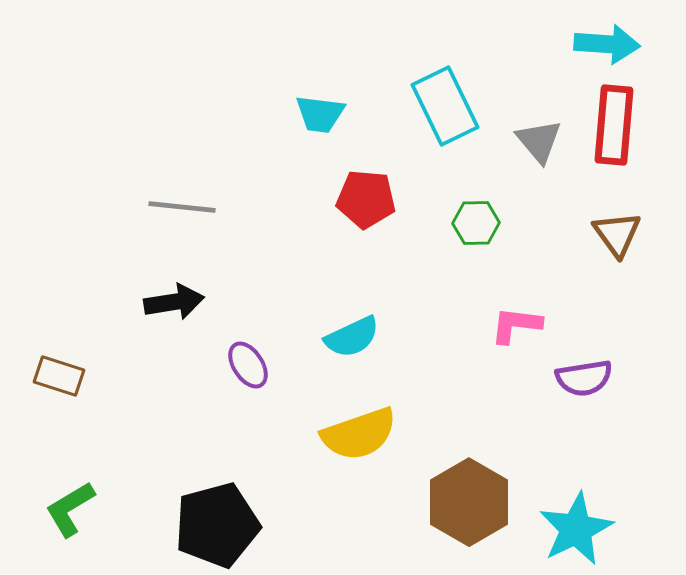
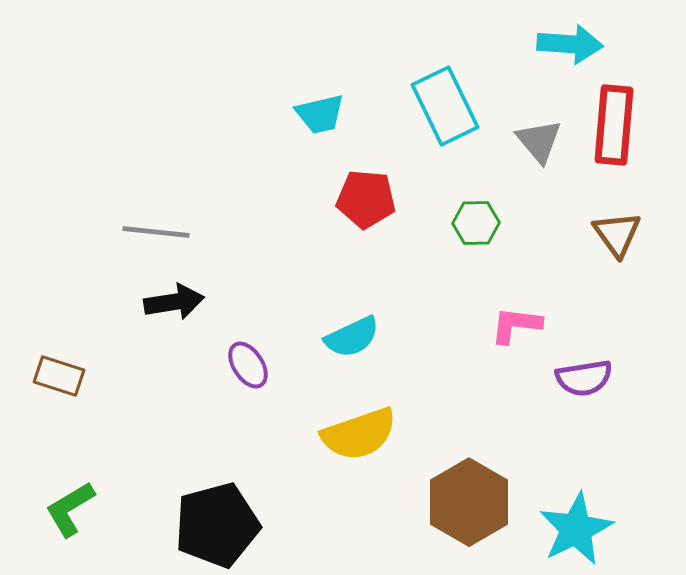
cyan arrow: moved 37 px left
cyan trapezoid: rotated 20 degrees counterclockwise
gray line: moved 26 px left, 25 px down
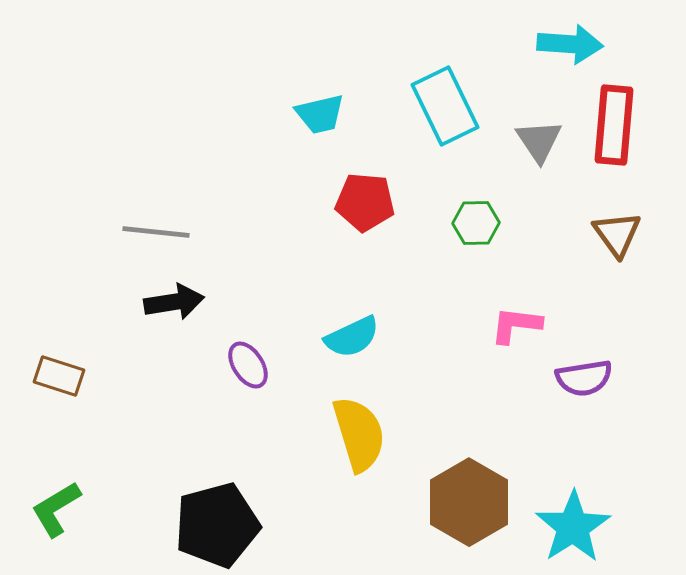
gray triangle: rotated 6 degrees clockwise
red pentagon: moved 1 px left, 3 px down
yellow semicircle: rotated 88 degrees counterclockwise
green L-shape: moved 14 px left
cyan star: moved 3 px left, 2 px up; rotated 6 degrees counterclockwise
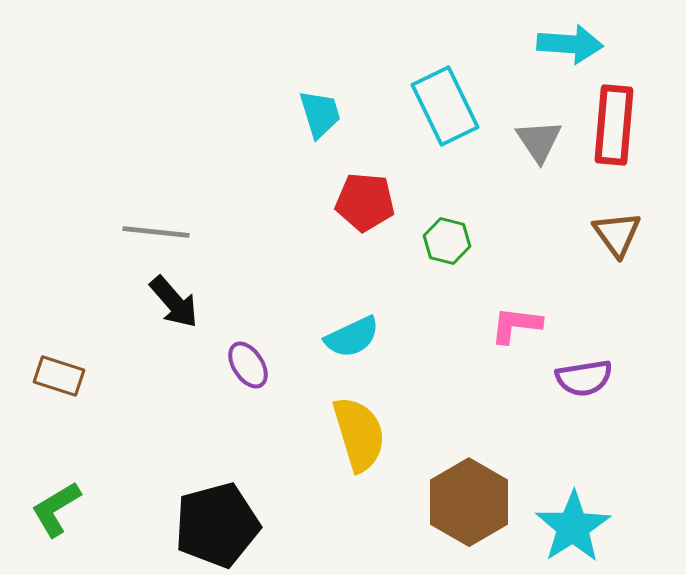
cyan trapezoid: rotated 94 degrees counterclockwise
green hexagon: moved 29 px left, 18 px down; rotated 15 degrees clockwise
black arrow: rotated 58 degrees clockwise
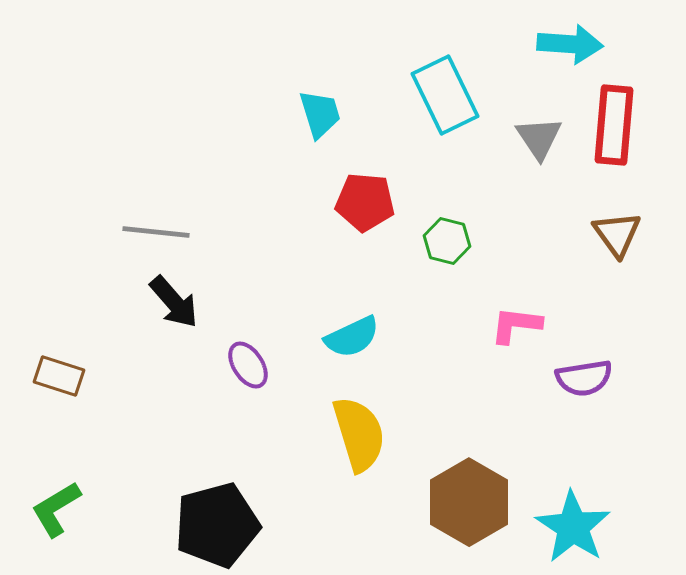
cyan rectangle: moved 11 px up
gray triangle: moved 3 px up
cyan star: rotated 6 degrees counterclockwise
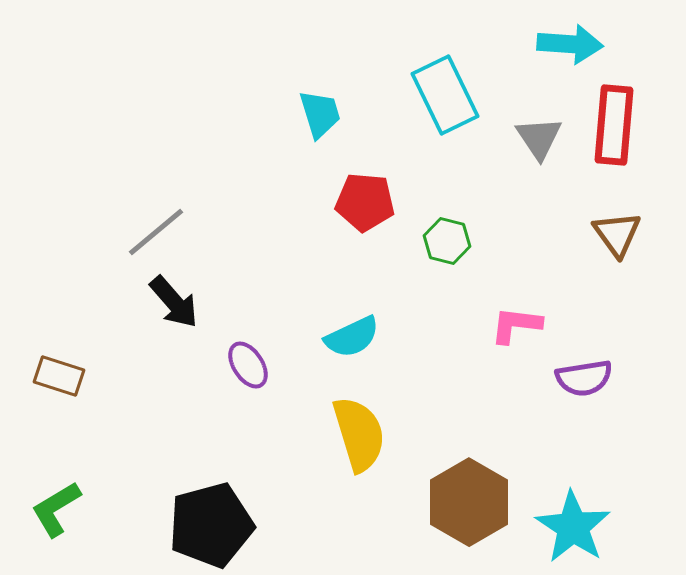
gray line: rotated 46 degrees counterclockwise
black pentagon: moved 6 px left
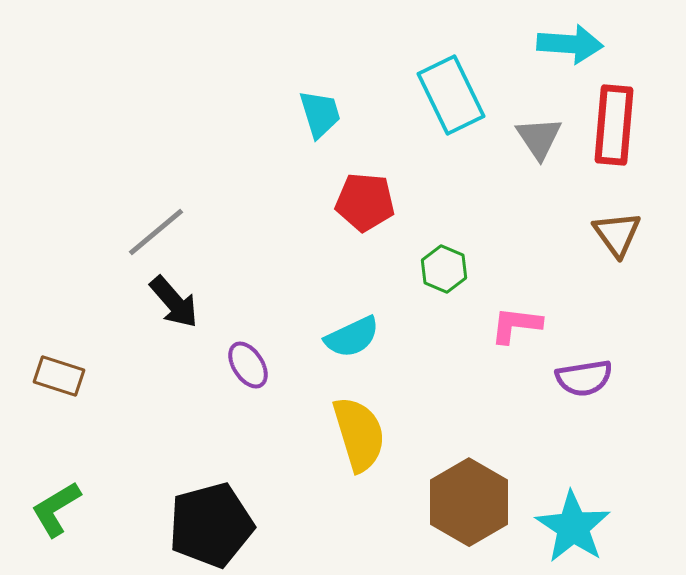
cyan rectangle: moved 6 px right
green hexagon: moved 3 px left, 28 px down; rotated 9 degrees clockwise
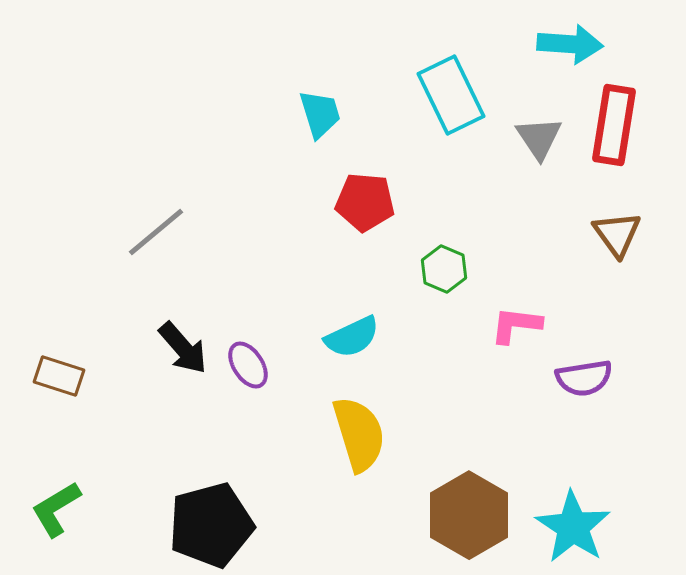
red rectangle: rotated 4 degrees clockwise
black arrow: moved 9 px right, 46 px down
brown hexagon: moved 13 px down
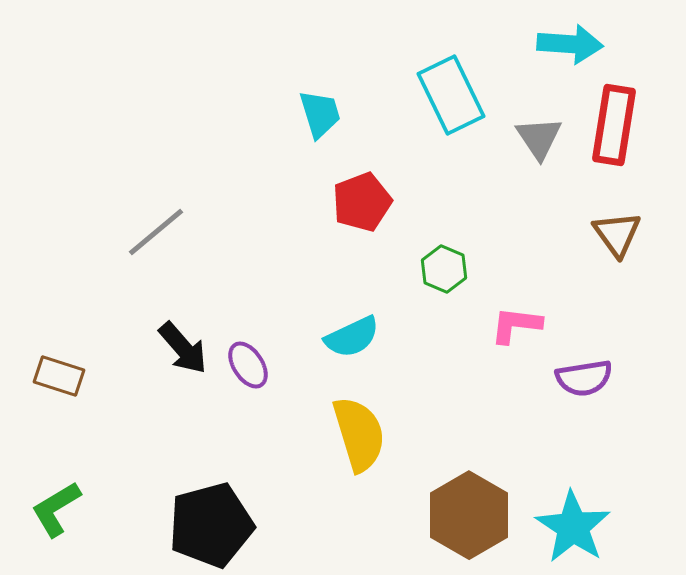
red pentagon: moved 3 px left; rotated 26 degrees counterclockwise
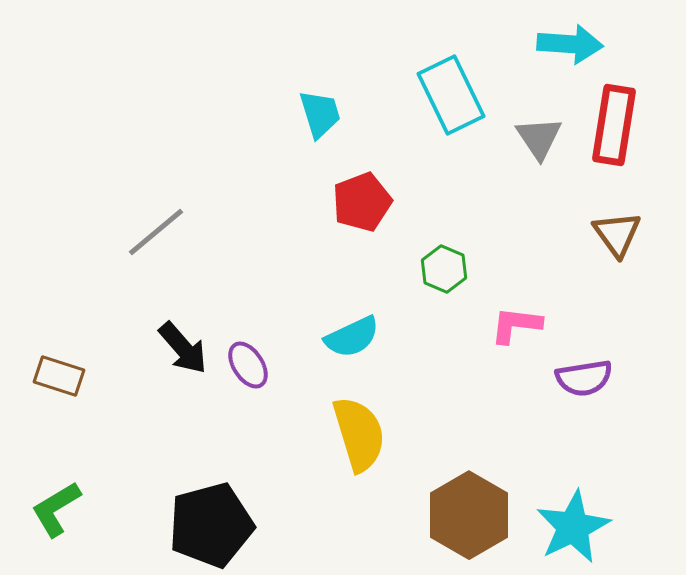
cyan star: rotated 12 degrees clockwise
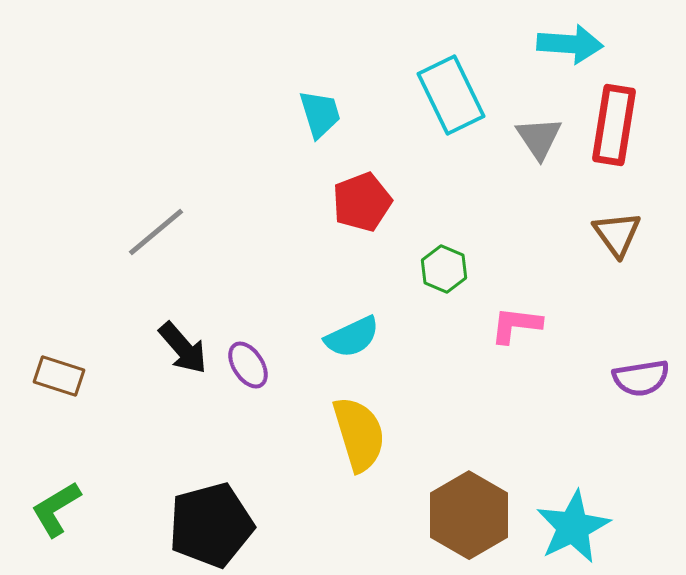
purple semicircle: moved 57 px right
